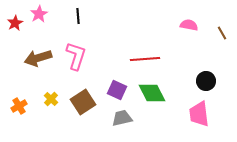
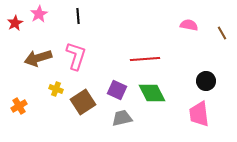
yellow cross: moved 5 px right, 10 px up; rotated 24 degrees counterclockwise
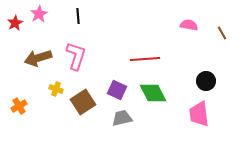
green diamond: moved 1 px right
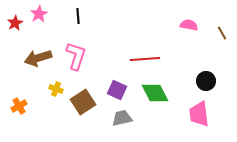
green diamond: moved 2 px right
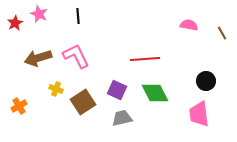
pink star: rotated 18 degrees counterclockwise
pink L-shape: rotated 44 degrees counterclockwise
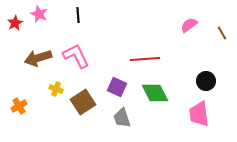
black line: moved 1 px up
pink semicircle: rotated 48 degrees counterclockwise
purple square: moved 3 px up
gray trapezoid: rotated 95 degrees counterclockwise
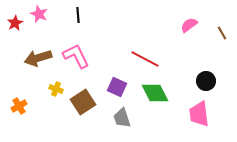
red line: rotated 32 degrees clockwise
